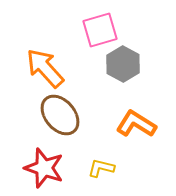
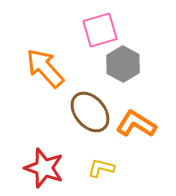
brown ellipse: moved 30 px right, 3 px up
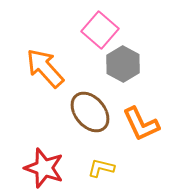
pink square: rotated 33 degrees counterclockwise
orange L-shape: moved 5 px right; rotated 147 degrees counterclockwise
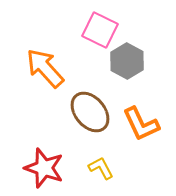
pink square: rotated 15 degrees counterclockwise
gray hexagon: moved 4 px right, 3 px up
yellow L-shape: rotated 48 degrees clockwise
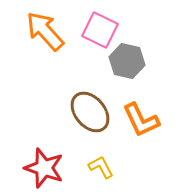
gray hexagon: rotated 16 degrees counterclockwise
orange arrow: moved 37 px up
orange L-shape: moved 4 px up
yellow L-shape: moved 1 px up
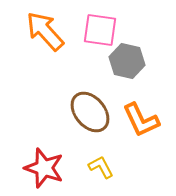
pink square: rotated 18 degrees counterclockwise
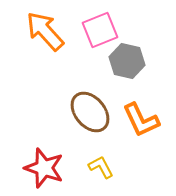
pink square: rotated 30 degrees counterclockwise
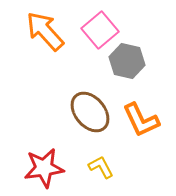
pink square: rotated 18 degrees counterclockwise
red star: rotated 27 degrees counterclockwise
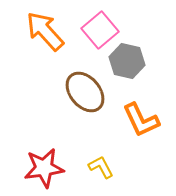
brown ellipse: moved 5 px left, 20 px up
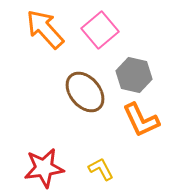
orange arrow: moved 2 px up
gray hexagon: moved 7 px right, 14 px down
yellow L-shape: moved 2 px down
